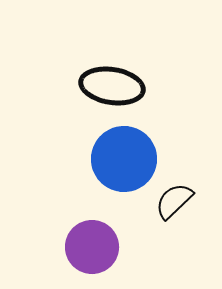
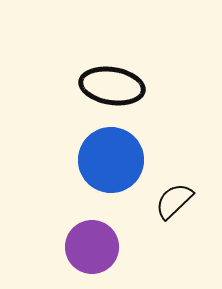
blue circle: moved 13 px left, 1 px down
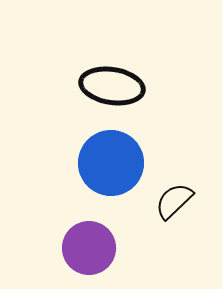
blue circle: moved 3 px down
purple circle: moved 3 px left, 1 px down
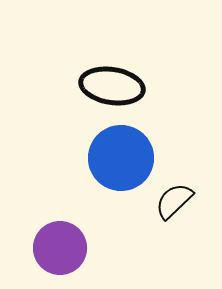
blue circle: moved 10 px right, 5 px up
purple circle: moved 29 px left
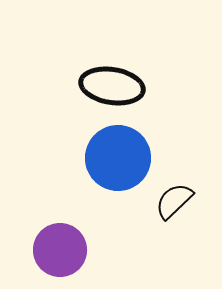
blue circle: moved 3 px left
purple circle: moved 2 px down
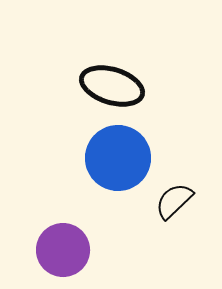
black ellipse: rotated 8 degrees clockwise
purple circle: moved 3 px right
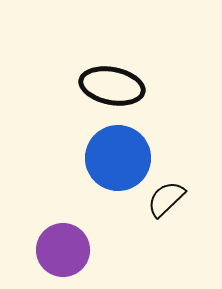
black ellipse: rotated 6 degrees counterclockwise
black semicircle: moved 8 px left, 2 px up
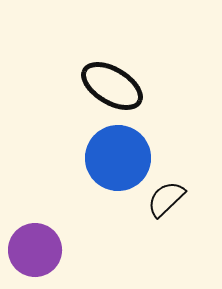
black ellipse: rotated 20 degrees clockwise
purple circle: moved 28 px left
